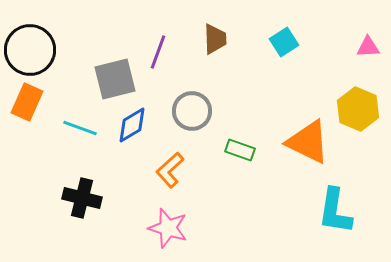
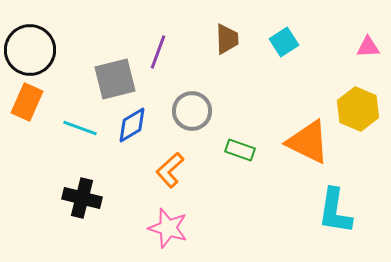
brown trapezoid: moved 12 px right
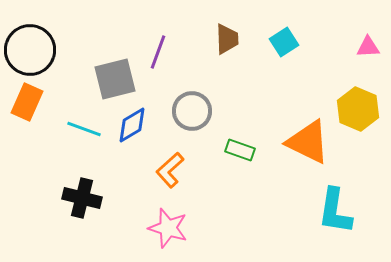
cyan line: moved 4 px right, 1 px down
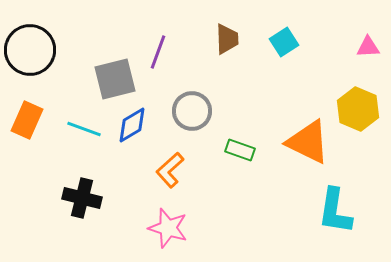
orange rectangle: moved 18 px down
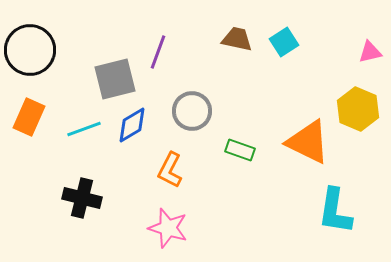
brown trapezoid: moved 10 px right; rotated 76 degrees counterclockwise
pink triangle: moved 2 px right, 5 px down; rotated 10 degrees counterclockwise
orange rectangle: moved 2 px right, 3 px up
cyan line: rotated 40 degrees counterclockwise
orange L-shape: rotated 21 degrees counterclockwise
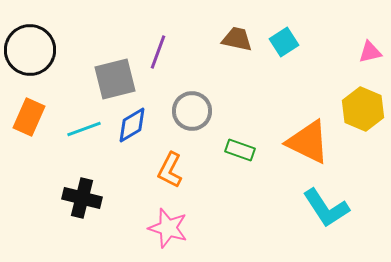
yellow hexagon: moved 5 px right
cyan L-shape: moved 9 px left, 3 px up; rotated 42 degrees counterclockwise
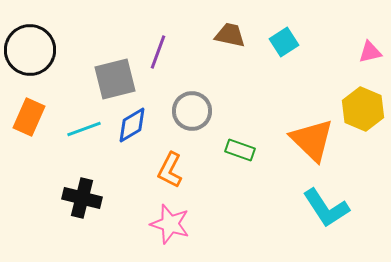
brown trapezoid: moved 7 px left, 4 px up
orange triangle: moved 4 px right, 2 px up; rotated 18 degrees clockwise
pink star: moved 2 px right, 4 px up
